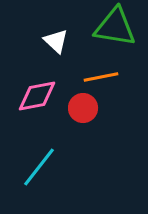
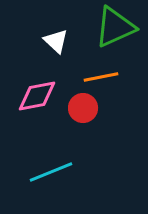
green triangle: rotated 33 degrees counterclockwise
cyan line: moved 12 px right, 5 px down; rotated 30 degrees clockwise
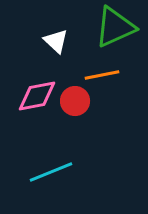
orange line: moved 1 px right, 2 px up
red circle: moved 8 px left, 7 px up
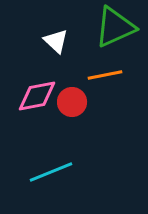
orange line: moved 3 px right
red circle: moved 3 px left, 1 px down
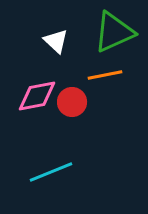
green triangle: moved 1 px left, 5 px down
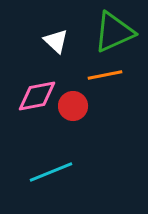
red circle: moved 1 px right, 4 px down
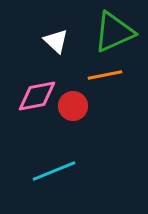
cyan line: moved 3 px right, 1 px up
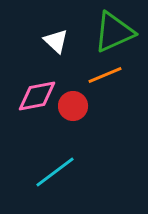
orange line: rotated 12 degrees counterclockwise
cyan line: moved 1 px right, 1 px down; rotated 15 degrees counterclockwise
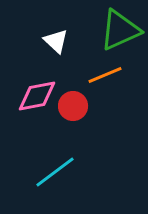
green triangle: moved 6 px right, 2 px up
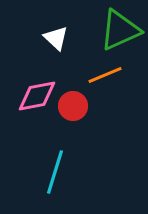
white triangle: moved 3 px up
cyan line: rotated 36 degrees counterclockwise
